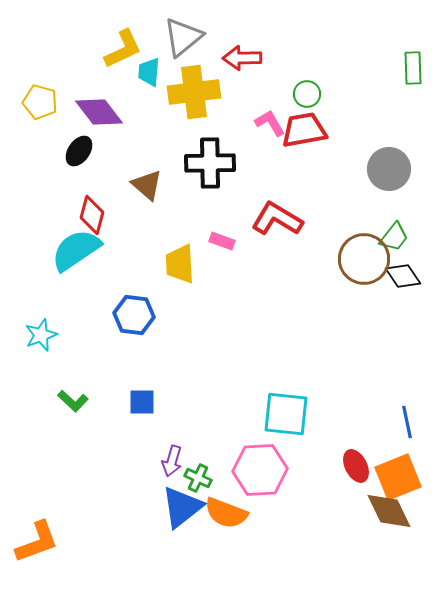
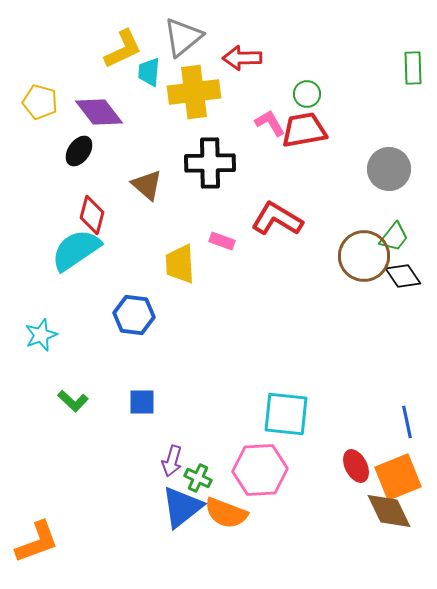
brown circle: moved 3 px up
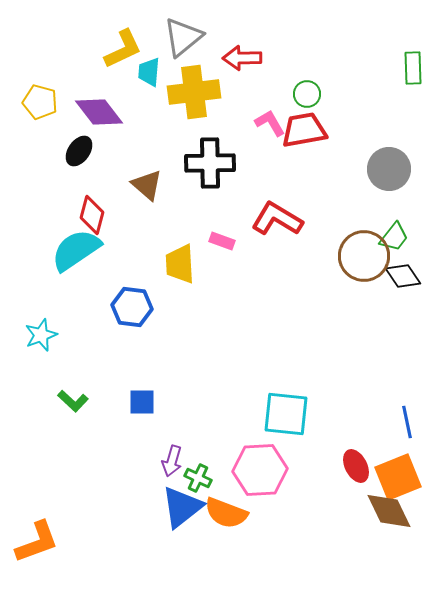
blue hexagon: moved 2 px left, 8 px up
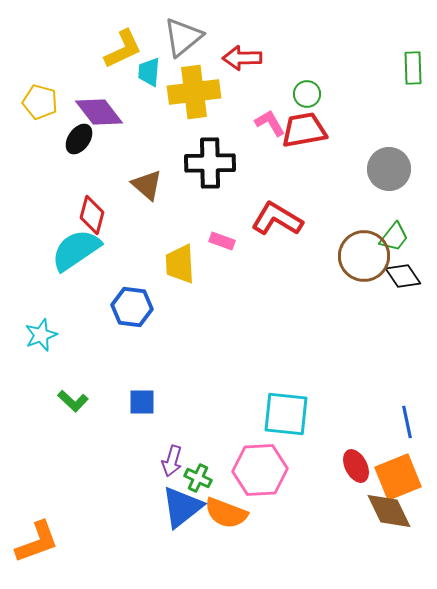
black ellipse: moved 12 px up
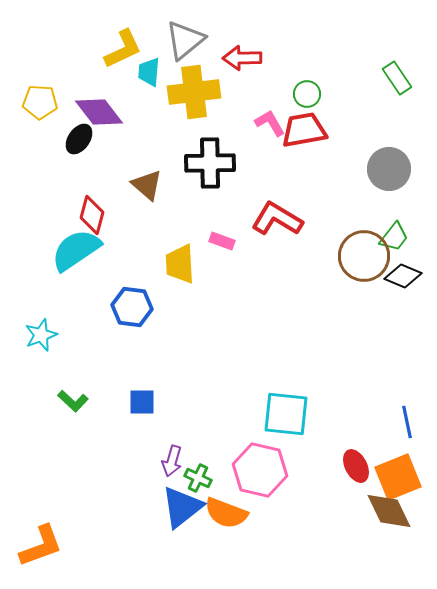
gray triangle: moved 2 px right, 3 px down
green rectangle: moved 16 px left, 10 px down; rotated 32 degrees counterclockwise
yellow pentagon: rotated 12 degrees counterclockwise
black diamond: rotated 33 degrees counterclockwise
pink hexagon: rotated 16 degrees clockwise
orange L-shape: moved 4 px right, 4 px down
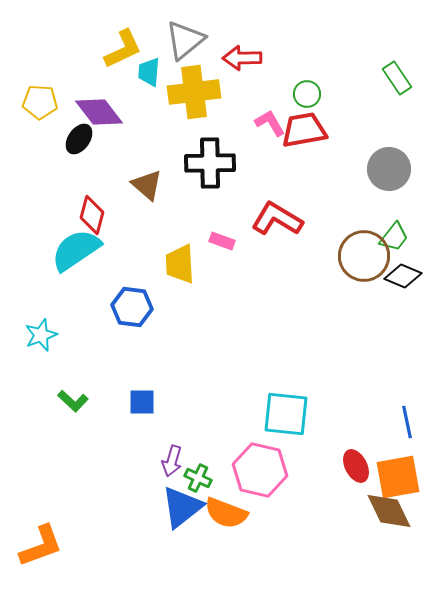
orange square: rotated 12 degrees clockwise
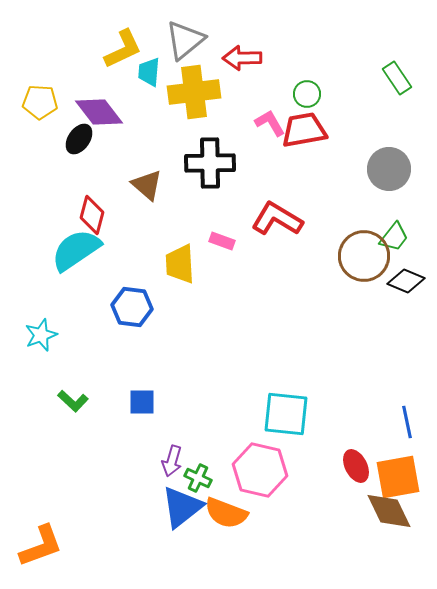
black diamond: moved 3 px right, 5 px down
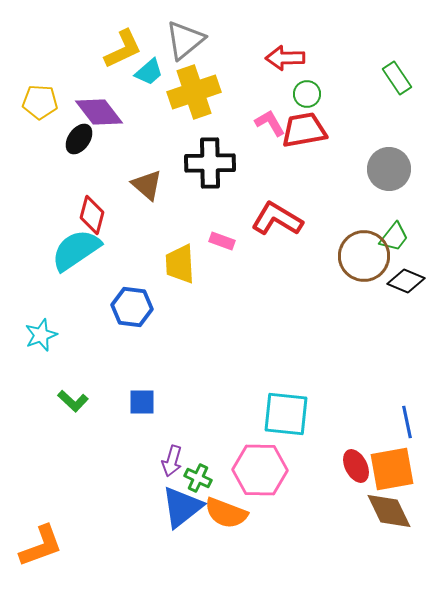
red arrow: moved 43 px right
cyan trapezoid: rotated 136 degrees counterclockwise
yellow cross: rotated 12 degrees counterclockwise
pink hexagon: rotated 12 degrees counterclockwise
orange square: moved 6 px left, 8 px up
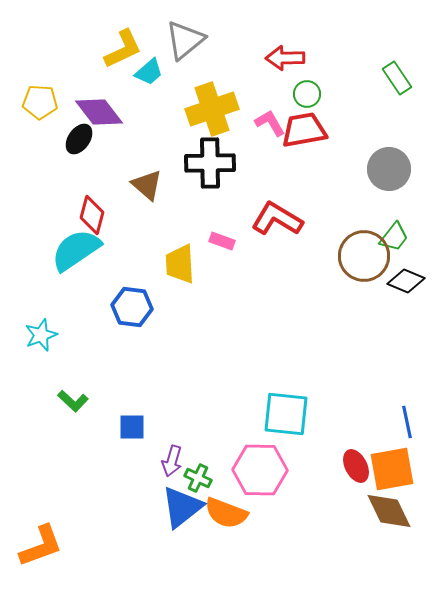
yellow cross: moved 18 px right, 17 px down
blue square: moved 10 px left, 25 px down
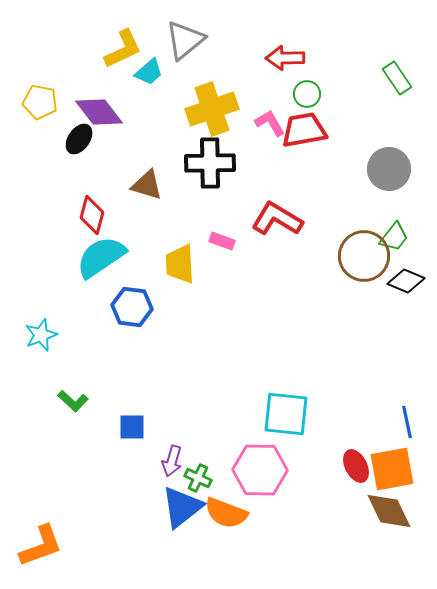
yellow pentagon: rotated 8 degrees clockwise
brown triangle: rotated 24 degrees counterclockwise
cyan semicircle: moved 25 px right, 7 px down
